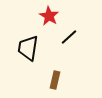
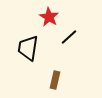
red star: moved 1 px down
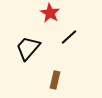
red star: moved 1 px right, 4 px up
black trapezoid: rotated 32 degrees clockwise
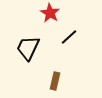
black trapezoid: rotated 16 degrees counterclockwise
brown rectangle: moved 1 px down
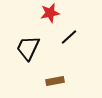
red star: rotated 30 degrees clockwise
brown rectangle: rotated 66 degrees clockwise
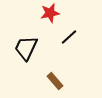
black trapezoid: moved 2 px left
brown rectangle: rotated 60 degrees clockwise
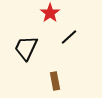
red star: rotated 24 degrees counterclockwise
brown rectangle: rotated 30 degrees clockwise
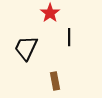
black line: rotated 48 degrees counterclockwise
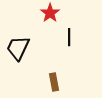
black trapezoid: moved 8 px left
brown rectangle: moved 1 px left, 1 px down
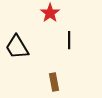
black line: moved 3 px down
black trapezoid: moved 1 px left, 1 px up; rotated 56 degrees counterclockwise
